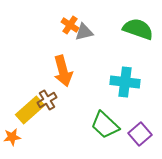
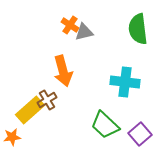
green semicircle: rotated 116 degrees counterclockwise
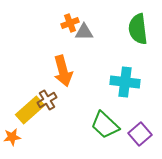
orange cross: moved 2 px up; rotated 36 degrees clockwise
gray triangle: rotated 12 degrees clockwise
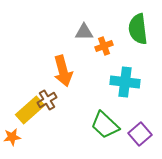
orange cross: moved 34 px right, 23 px down
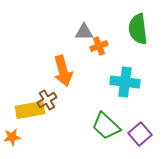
orange cross: moved 5 px left
yellow rectangle: rotated 32 degrees clockwise
green trapezoid: moved 1 px right, 1 px down
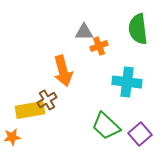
cyan cross: moved 2 px right
